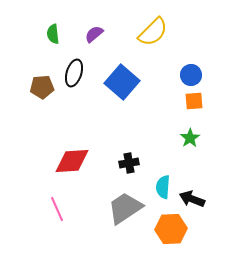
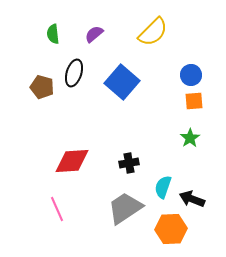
brown pentagon: rotated 20 degrees clockwise
cyan semicircle: rotated 15 degrees clockwise
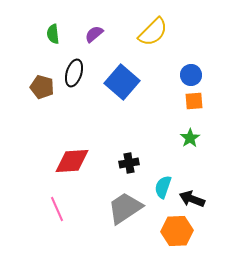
orange hexagon: moved 6 px right, 2 px down
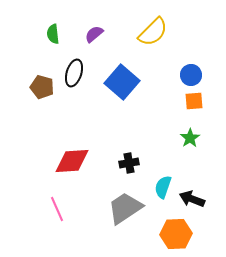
orange hexagon: moved 1 px left, 3 px down
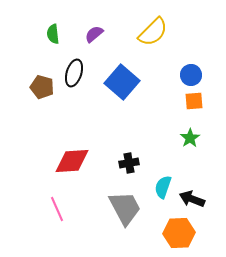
gray trapezoid: rotated 96 degrees clockwise
orange hexagon: moved 3 px right, 1 px up
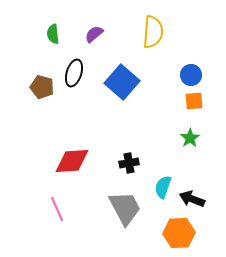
yellow semicircle: rotated 40 degrees counterclockwise
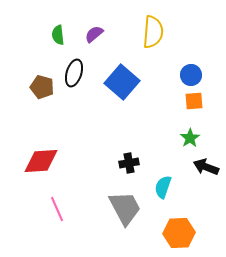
green semicircle: moved 5 px right, 1 px down
red diamond: moved 31 px left
black arrow: moved 14 px right, 32 px up
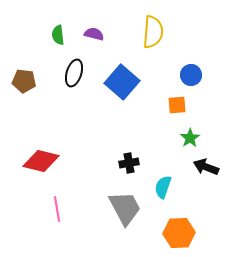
purple semicircle: rotated 54 degrees clockwise
brown pentagon: moved 18 px left, 6 px up; rotated 10 degrees counterclockwise
orange square: moved 17 px left, 4 px down
red diamond: rotated 18 degrees clockwise
pink line: rotated 15 degrees clockwise
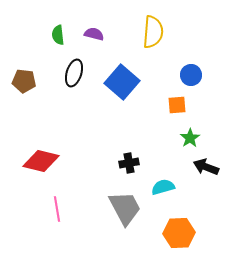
cyan semicircle: rotated 55 degrees clockwise
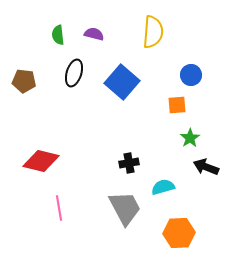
pink line: moved 2 px right, 1 px up
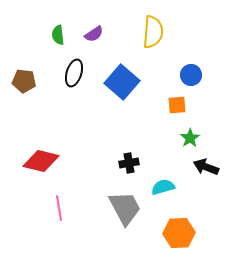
purple semicircle: rotated 132 degrees clockwise
